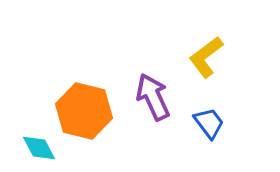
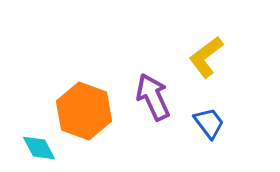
orange hexagon: rotated 6 degrees clockwise
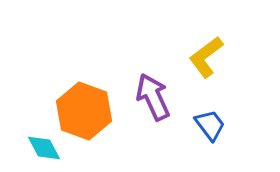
blue trapezoid: moved 1 px right, 2 px down
cyan diamond: moved 5 px right
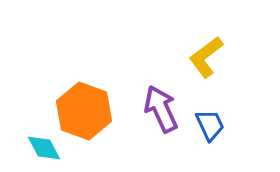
purple arrow: moved 8 px right, 12 px down
blue trapezoid: rotated 12 degrees clockwise
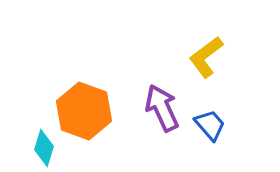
purple arrow: moved 1 px right, 1 px up
blue trapezoid: rotated 16 degrees counterclockwise
cyan diamond: rotated 45 degrees clockwise
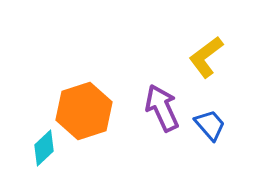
orange hexagon: rotated 22 degrees clockwise
cyan diamond: rotated 30 degrees clockwise
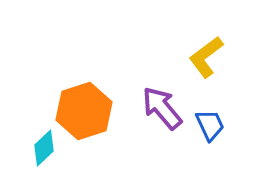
purple arrow: rotated 15 degrees counterclockwise
blue trapezoid: rotated 16 degrees clockwise
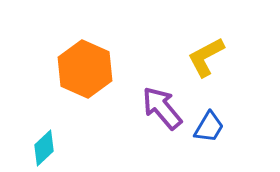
yellow L-shape: rotated 9 degrees clockwise
orange hexagon: moved 1 px right, 42 px up; rotated 18 degrees counterclockwise
blue trapezoid: moved 1 px left, 2 px down; rotated 56 degrees clockwise
